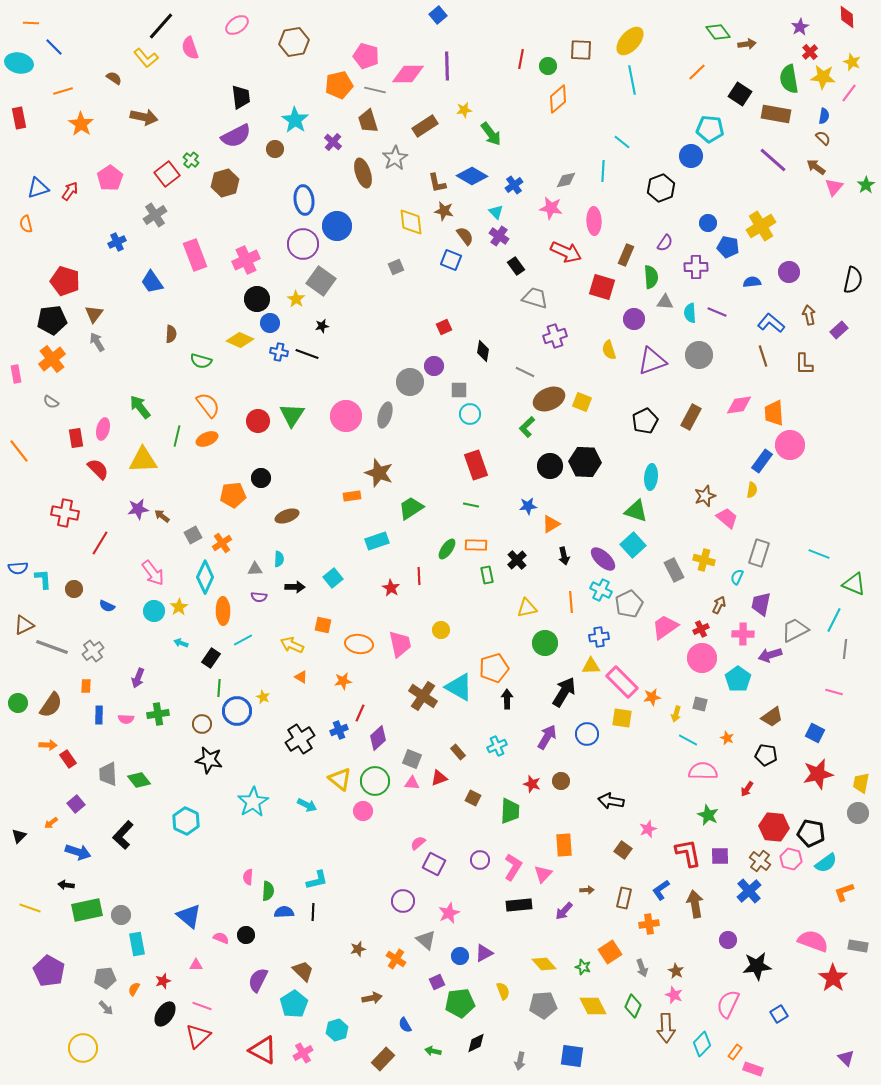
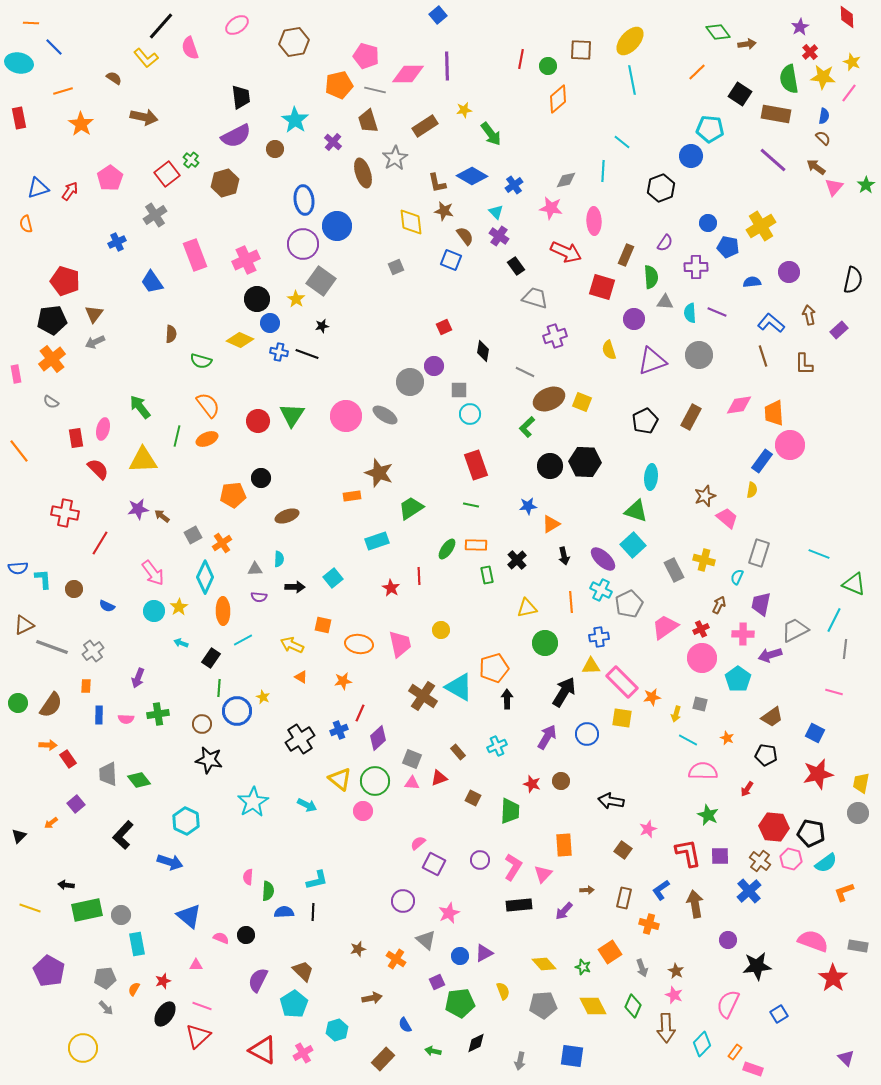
gray arrow at (97, 342): moved 2 px left; rotated 84 degrees counterclockwise
gray ellipse at (385, 415): rotated 75 degrees counterclockwise
blue arrow at (78, 852): moved 92 px right, 10 px down
orange cross at (649, 924): rotated 24 degrees clockwise
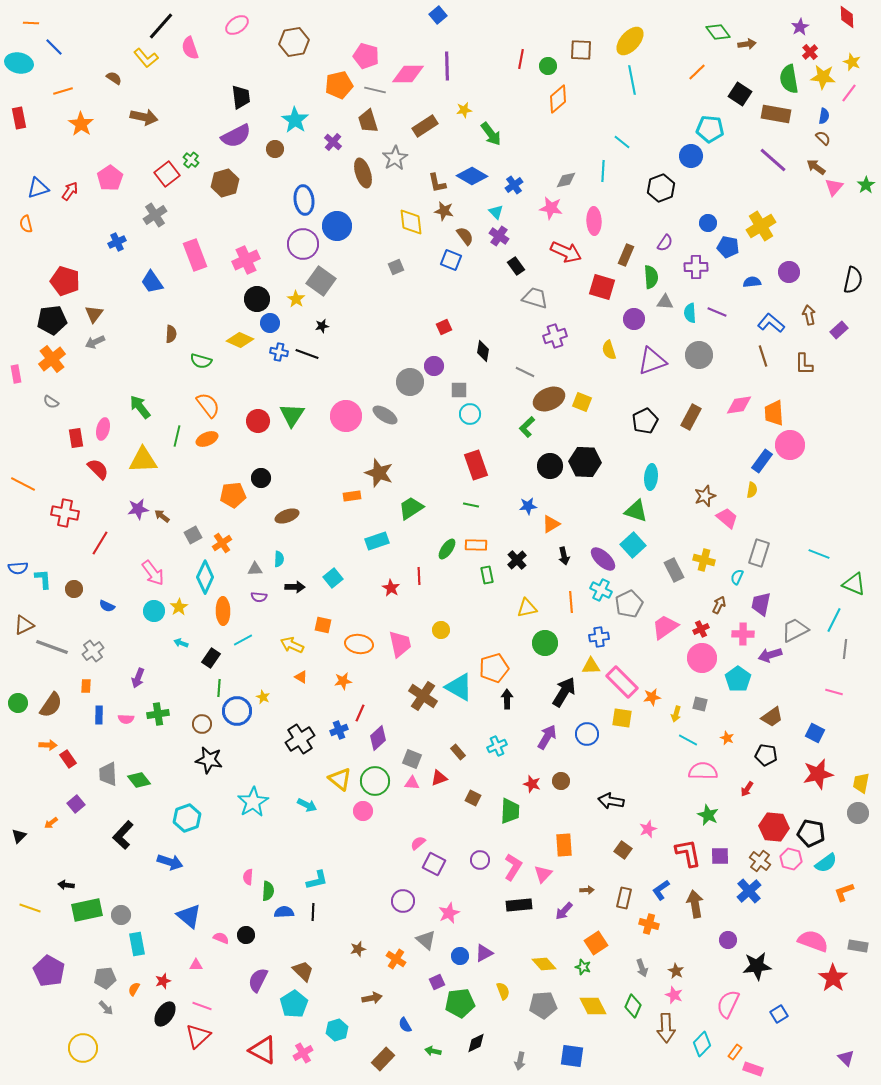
orange line at (19, 451): moved 4 px right, 33 px down; rotated 25 degrees counterclockwise
cyan hexagon at (186, 821): moved 1 px right, 3 px up; rotated 16 degrees clockwise
orange square at (610, 952): moved 14 px left, 9 px up
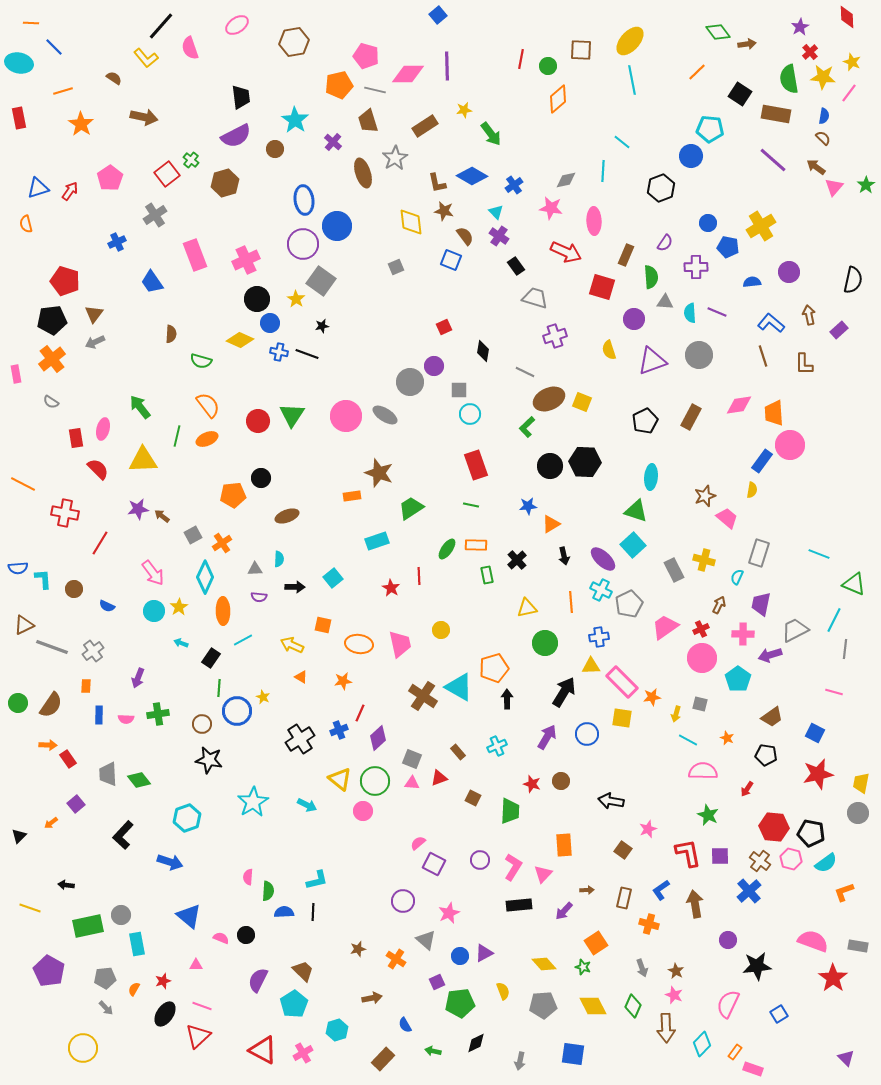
green rectangle at (87, 910): moved 1 px right, 16 px down
blue square at (572, 1056): moved 1 px right, 2 px up
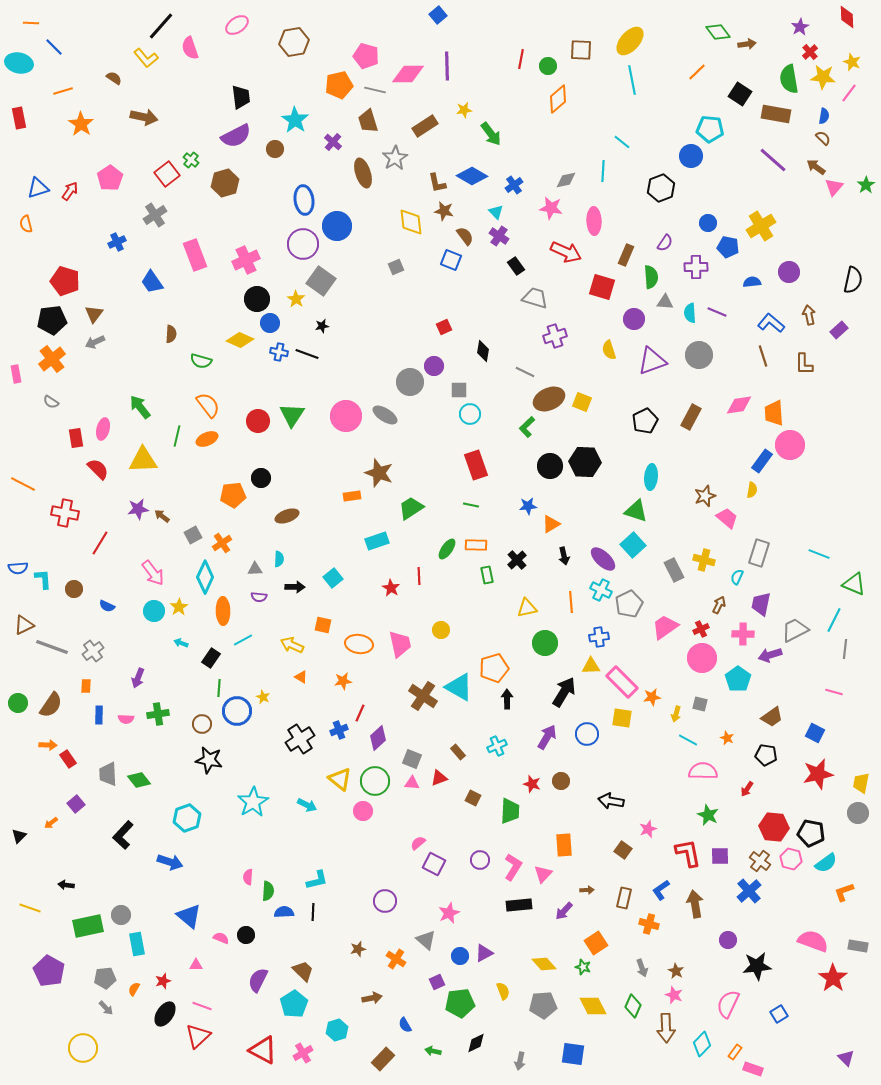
purple circle at (403, 901): moved 18 px left
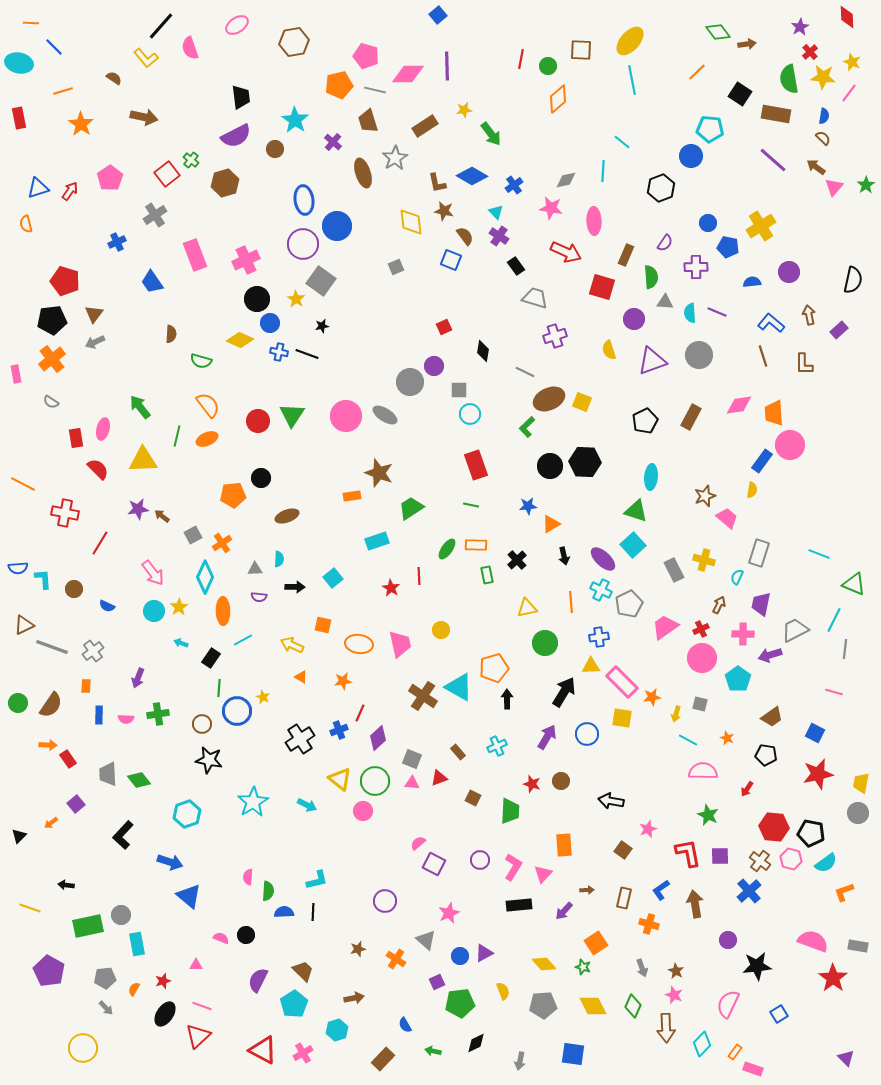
cyan hexagon at (187, 818): moved 4 px up
blue triangle at (189, 916): moved 20 px up
brown arrow at (372, 998): moved 18 px left
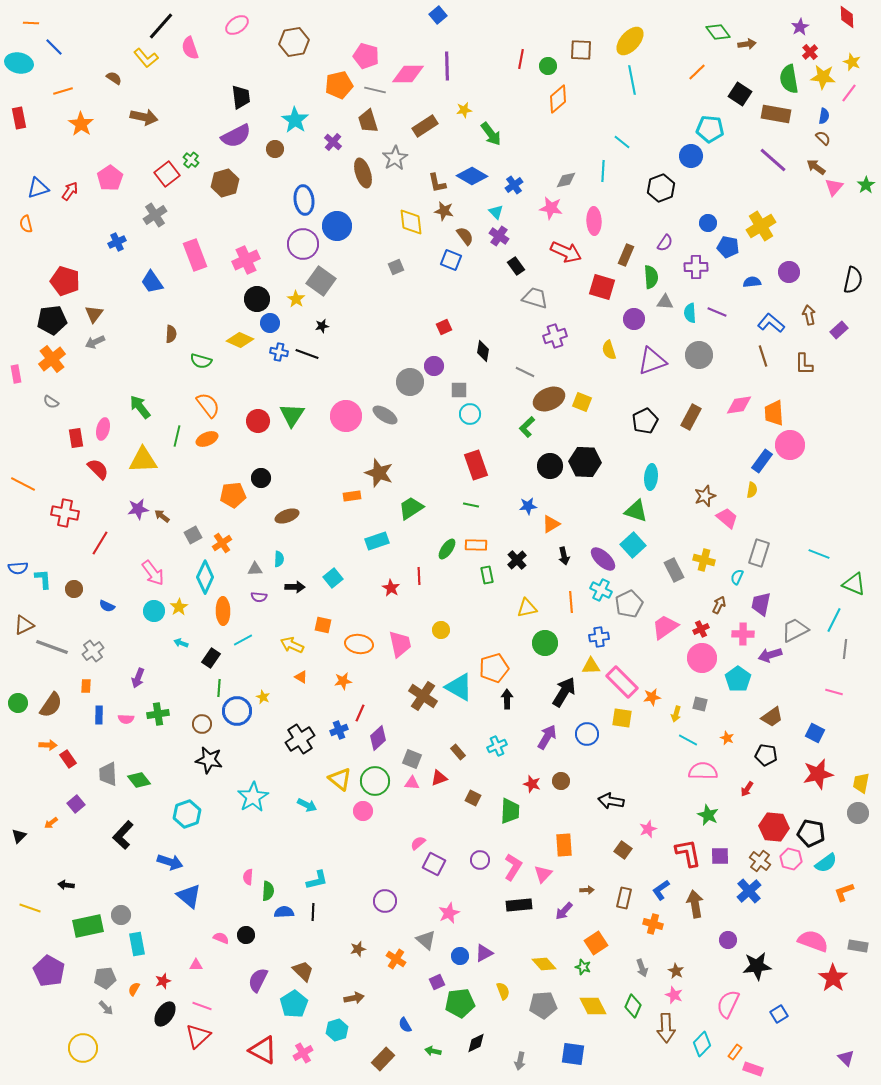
cyan star at (253, 802): moved 5 px up
orange cross at (649, 924): moved 4 px right
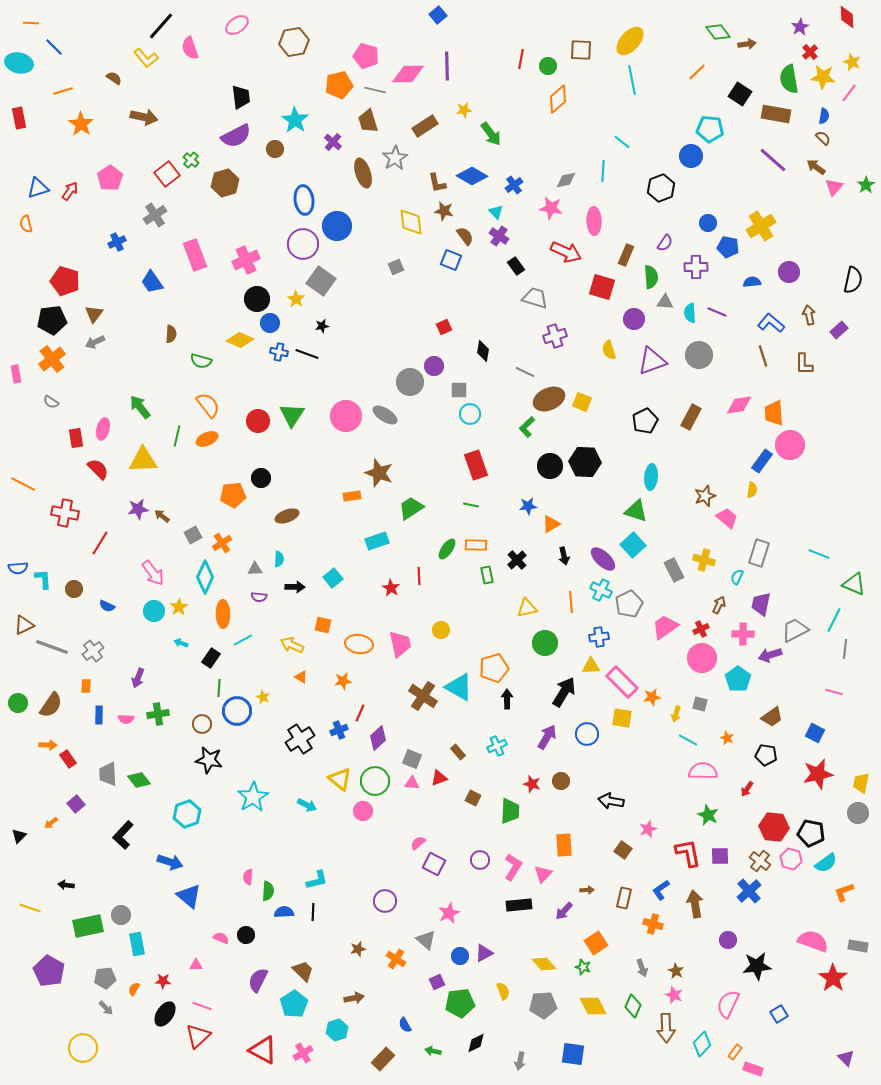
orange ellipse at (223, 611): moved 3 px down
red star at (163, 981): rotated 21 degrees clockwise
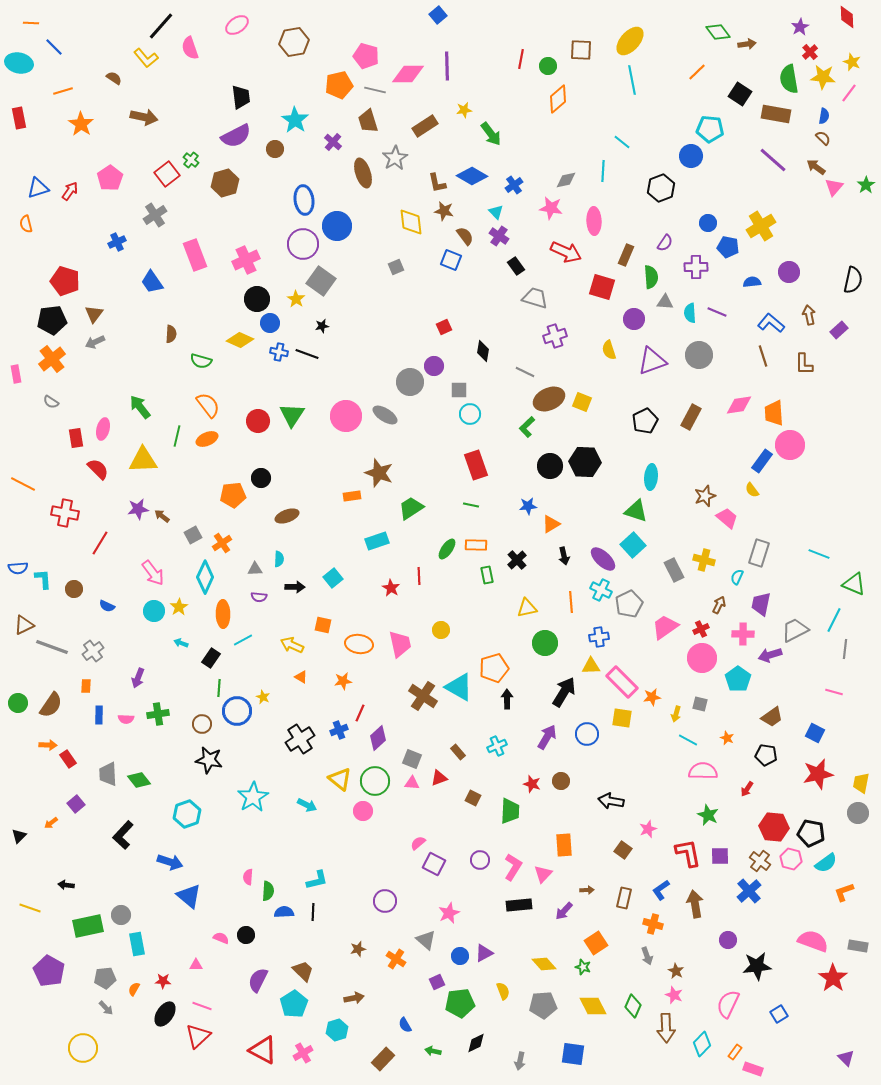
yellow semicircle at (752, 490): rotated 133 degrees clockwise
gray arrow at (642, 968): moved 5 px right, 12 px up
